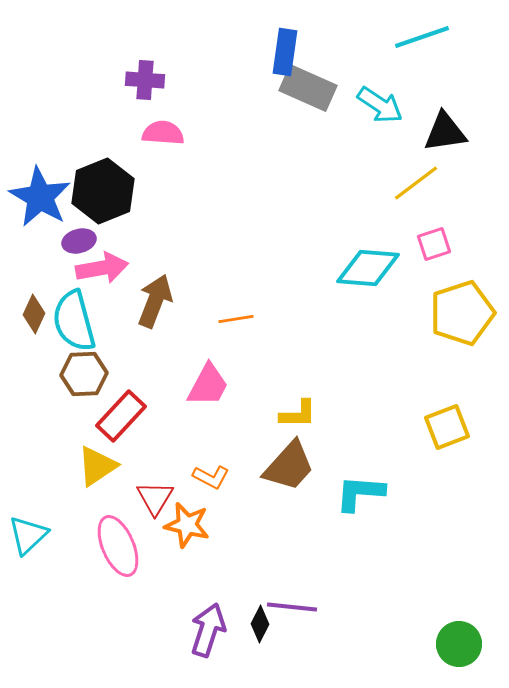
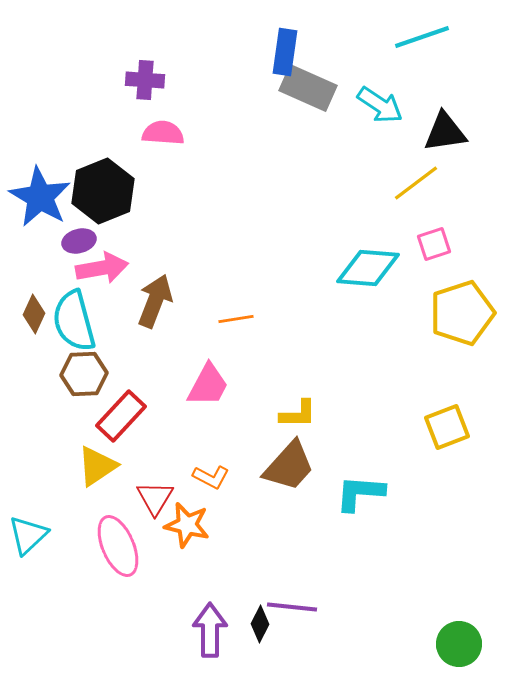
purple arrow: moved 2 px right; rotated 18 degrees counterclockwise
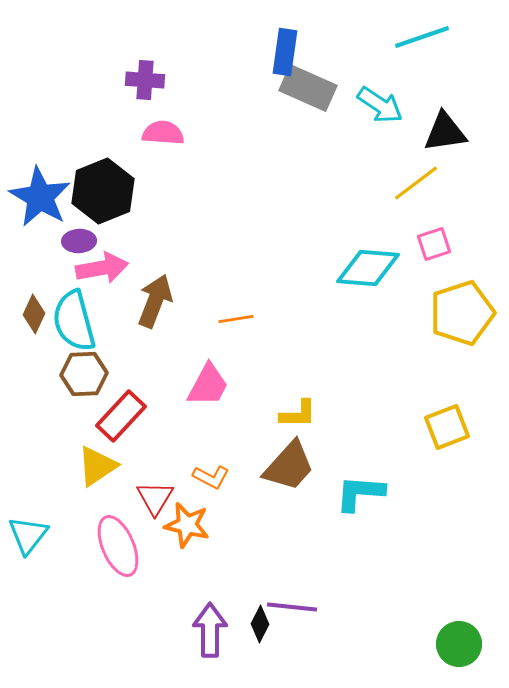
purple ellipse: rotated 12 degrees clockwise
cyan triangle: rotated 9 degrees counterclockwise
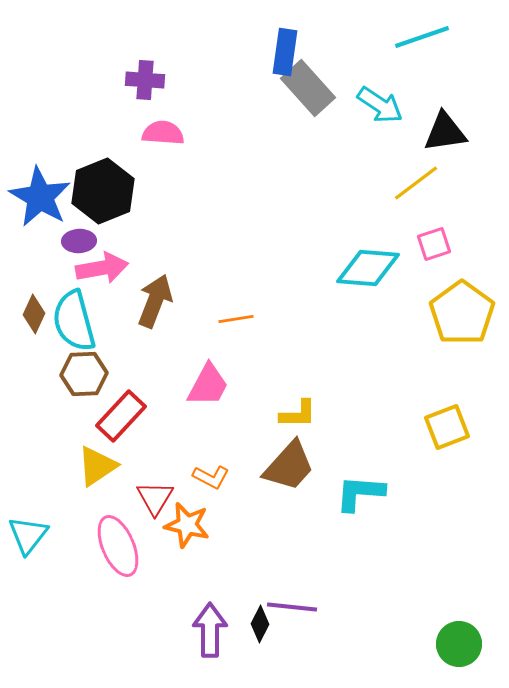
gray rectangle: rotated 24 degrees clockwise
yellow pentagon: rotated 18 degrees counterclockwise
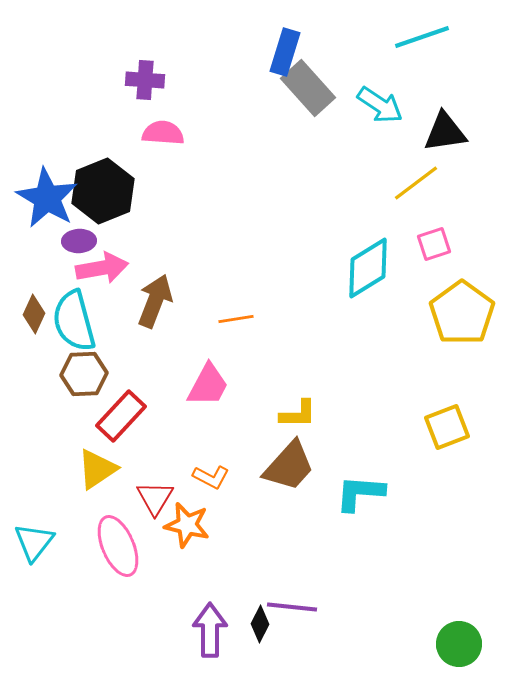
blue rectangle: rotated 9 degrees clockwise
blue star: moved 7 px right, 1 px down
cyan diamond: rotated 36 degrees counterclockwise
yellow triangle: moved 3 px down
cyan triangle: moved 6 px right, 7 px down
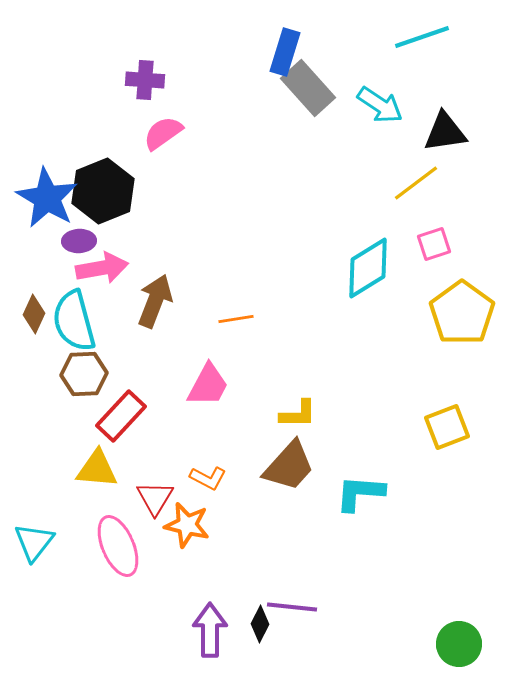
pink semicircle: rotated 39 degrees counterclockwise
yellow triangle: rotated 39 degrees clockwise
orange L-shape: moved 3 px left, 1 px down
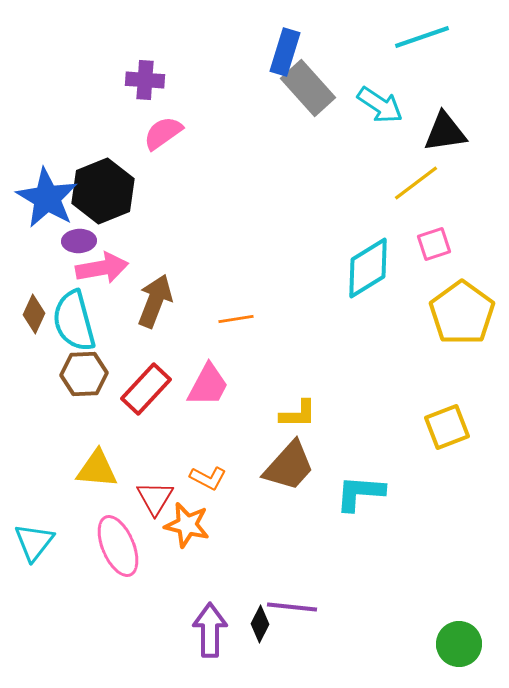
red rectangle: moved 25 px right, 27 px up
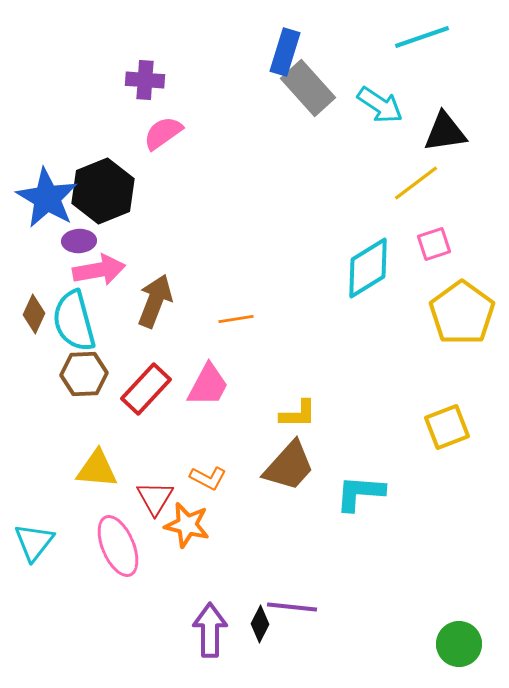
pink arrow: moved 3 px left, 2 px down
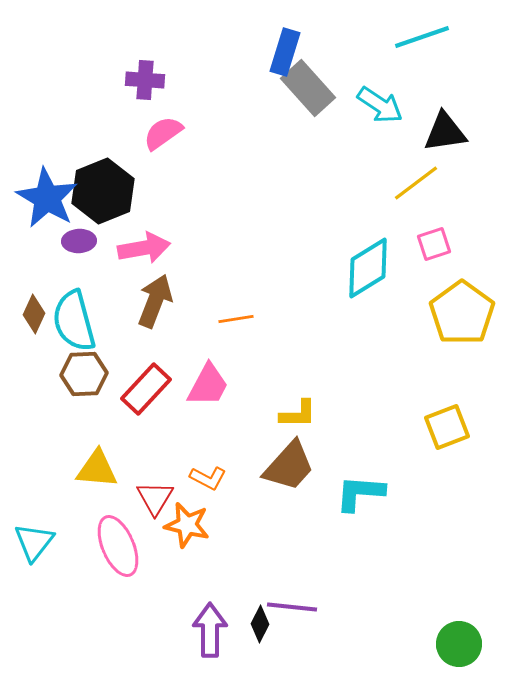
pink arrow: moved 45 px right, 22 px up
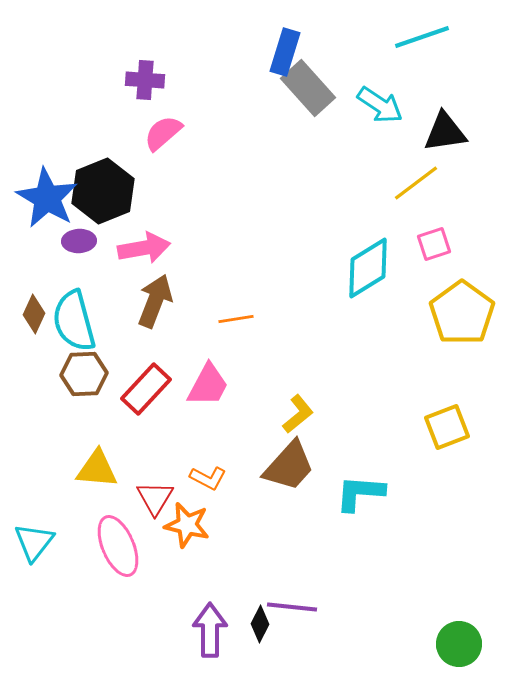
pink semicircle: rotated 6 degrees counterclockwise
yellow L-shape: rotated 39 degrees counterclockwise
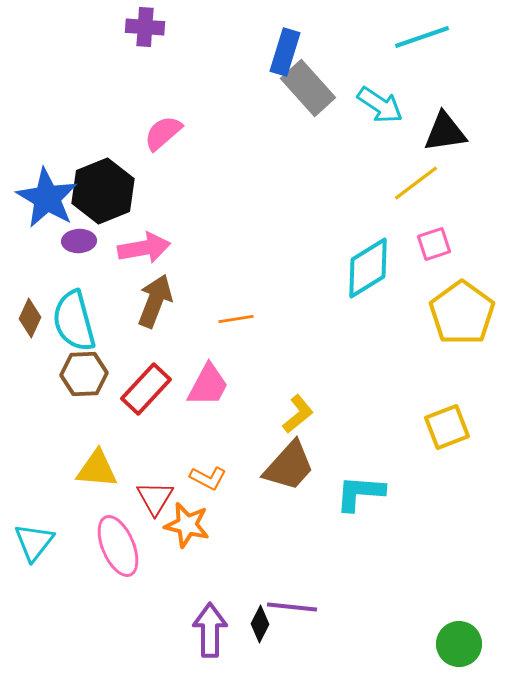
purple cross: moved 53 px up
brown diamond: moved 4 px left, 4 px down
